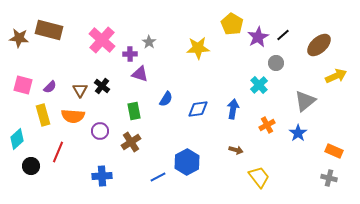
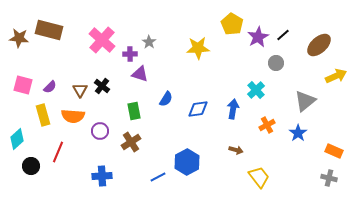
cyan cross: moved 3 px left, 5 px down
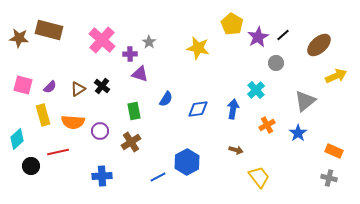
yellow star: rotated 15 degrees clockwise
brown triangle: moved 2 px left, 1 px up; rotated 28 degrees clockwise
orange semicircle: moved 6 px down
red line: rotated 55 degrees clockwise
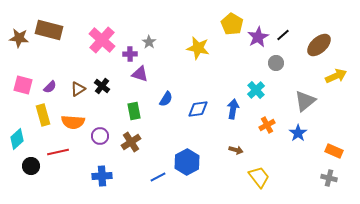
purple circle: moved 5 px down
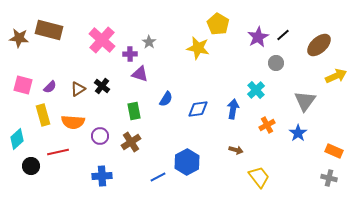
yellow pentagon: moved 14 px left
gray triangle: rotated 15 degrees counterclockwise
